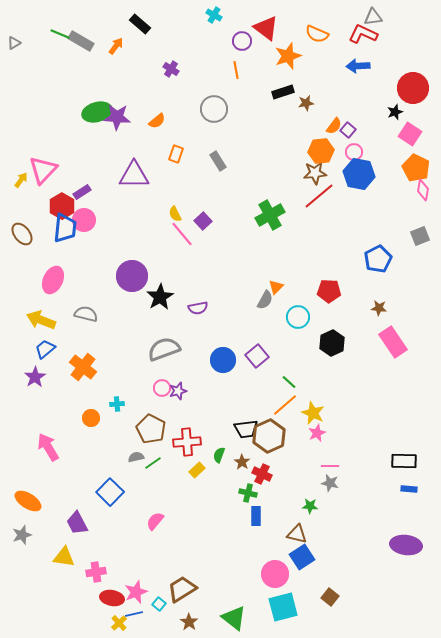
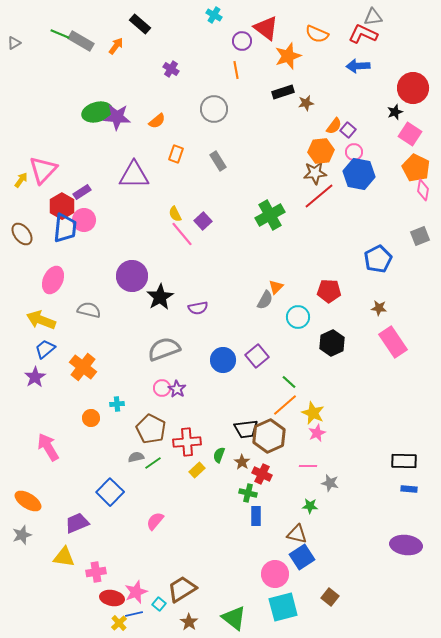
gray semicircle at (86, 314): moved 3 px right, 4 px up
purple star at (178, 391): moved 1 px left, 2 px up; rotated 24 degrees counterclockwise
pink line at (330, 466): moved 22 px left
purple trapezoid at (77, 523): rotated 95 degrees clockwise
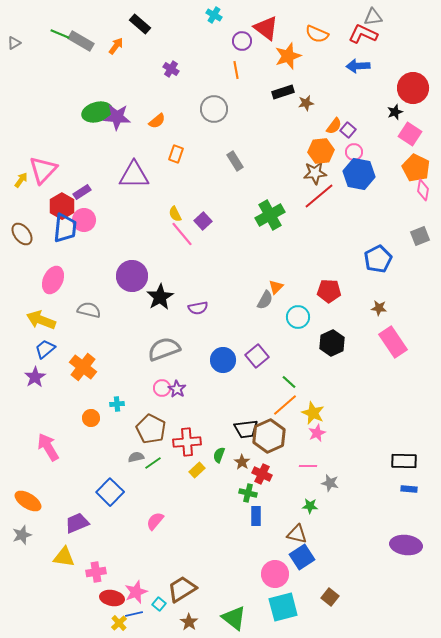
gray rectangle at (218, 161): moved 17 px right
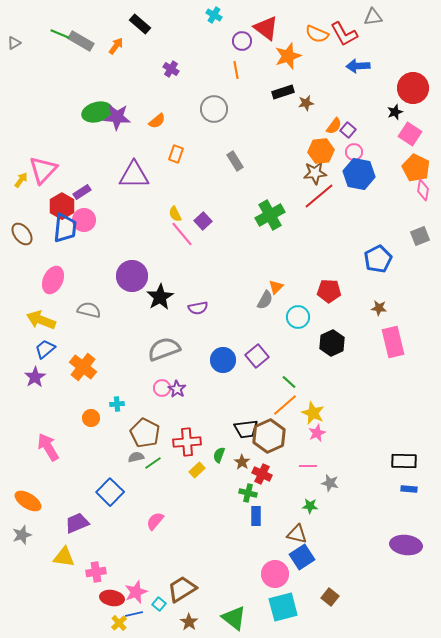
red L-shape at (363, 34): moved 19 px left; rotated 144 degrees counterclockwise
pink rectangle at (393, 342): rotated 20 degrees clockwise
brown pentagon at (151, 429): moved 6 px left, 4 px down
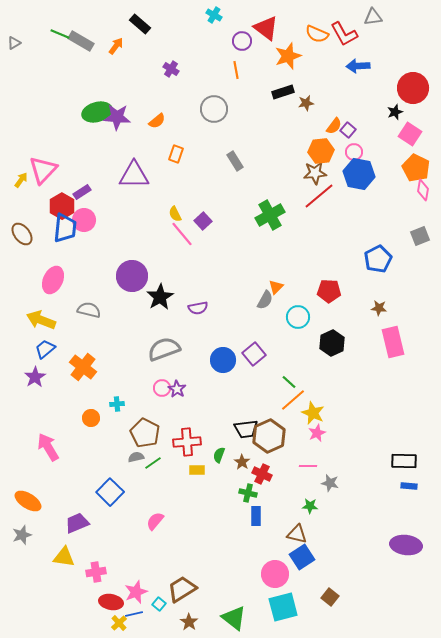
purple square at (257, 356): moved 3 px left, 2 px up
orange line at (285, 405): moved 8 px right, 5 px up
yellow rectangle at (197, 470): rotated 42 degrees clockwise
blue rectangle at (409, 489): moved 3 px up
red ellipse at (112, 598): moved 1 px left, 4 px down
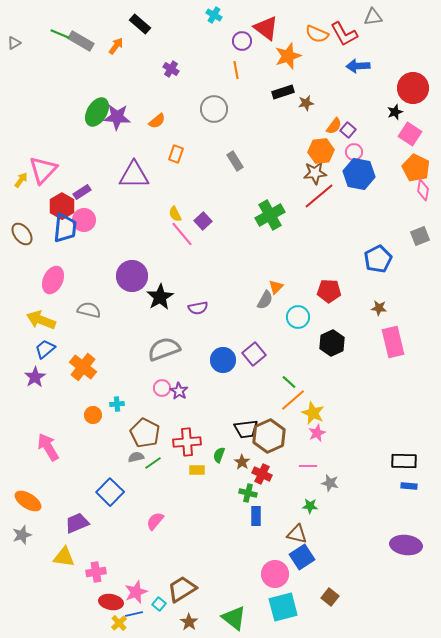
green ellipse at (97, 112): rotated 44 degrees counterclockwise
purple star at (177, 389): moved 2 px right, 2 px down
orange circle at (91, 418): moved 2 px right, 3 px up
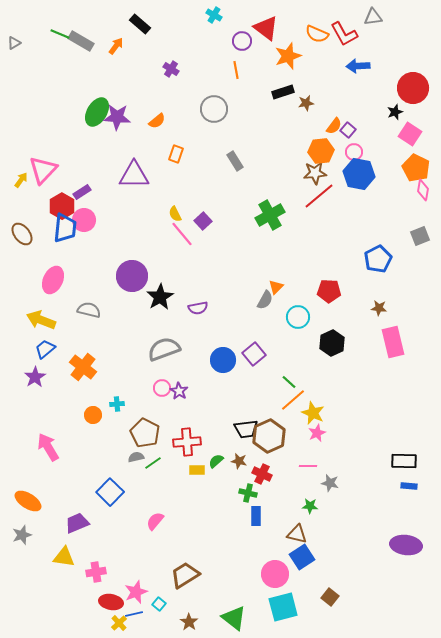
green semicircle at (219, 455): moved 3 px left, 6 px down; rotated 28 degrees clockwise
brown star at (242, 462): moved 3 px left, 1 px up; rotated 21 degrees counterclockwise
brown trapezoid at (182, 589): moved 3 px right, 14 px up
